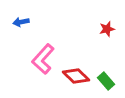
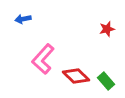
blue arrow: moved 2 px right, 3 px up
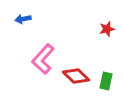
green rectangle: rotated 54 degrees clockwise
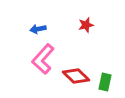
blue arrow: moved 15 px right, 10 px down
red star: moved 21 px left, 4 px up
green rectangle: moved 1 px left, 1 px down
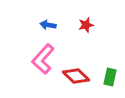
blue arrow: moved 10 px right, 4 px up; rotated 21 degrees clockwise
green rectangle: moved 5 px right, 5 px up
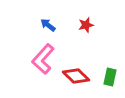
blue arrow: rotated 28 degrees clockwise
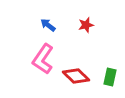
pink L-shape: rotated 8 degrees counterclockwise
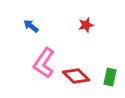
blue arrow: moved 17 px left, 1 px down
pink L-shape: moved 1 px right, 4 px down
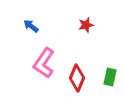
red diamond: moved 1 px right, 2 px down; rotated 68 degrees clockwise
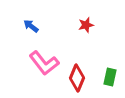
pink L-shape: rotated 72 degrees counterclockwise
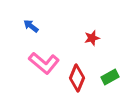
red star: moved 6 px right, 13 px down
pink L-shape: rotated 12 degrees counterclockwise
green rectangle: rotated 48 degrees clockwise
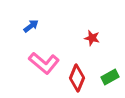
blue arrow: rotated 105 degrees clockwise
red star: rotated 28 degrees clockwise
